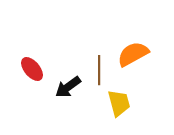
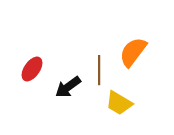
orange semicircle: moved 2 px up; rotated 24 degrees counterclockwise
red ellipse: rotated 75 degrees clockwise
yellow trapezoid: rotated 136 degrees clockwise
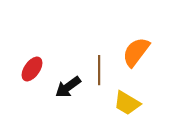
orange semicircle: moved 3 px right
yellow trapezoid: moved 8 px right
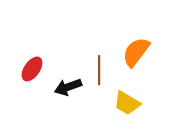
black arrow: rotated 16 degrees clockwise
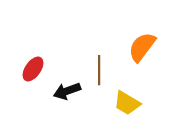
orange semicircle: moved 6 px right, 5 px up
red ellipse: moved 1 px right
black arrow: moved 1 px left, 4 px down
